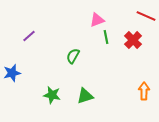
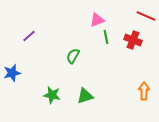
red cross: rotated 24 degrees counterclockwise
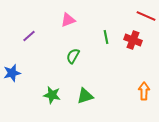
pink triangle: moved 29 px left
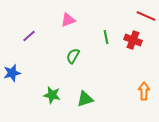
green triangle: moved 3 px down
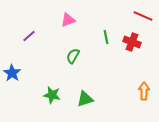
red line: moved 3 px left
red cross: moved 1 px left, 2 px down
blue star: rotated 24 degrees counterclockwise
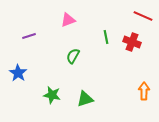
purple line: rotated 24 degrees clockwise
blue star: moved 6 px right
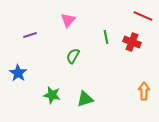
pink triangle: rotated 28 degrees counterclockwise
purple line: moved 1 px right, 1 px up
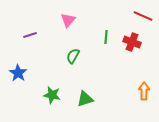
green line: rotated 16 degrees clockwise
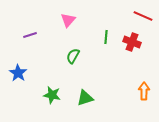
green triangle: moved 1 px up
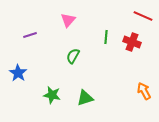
orange arrow: rotated 30 degrees counterclockwise
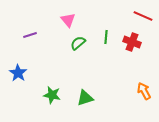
pink triangle: rotated 21 degrees counterclockwise
green semicircle: moved 5 px right, 13 px up; rotated 21 degrees clockwise
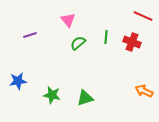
blue star: moved 8 px down; rotated 30 degrees clockwise
orange arrow: rotated 36 degrees counterclockwise
